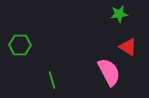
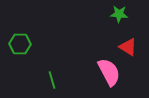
green star: rotated 12 degrees clockwise
green hexagon: moved 1 px up
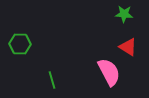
green star: moved 5 px right
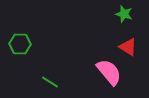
green star: rotated 12 degrees clockwise
pink semicircle: rotated 12 degrees counterclockwise
green line: moved 2 px left, 2 px down; rotated 42 degrees counterclockwise
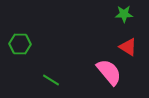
green star: rotated 18 degrees counterclockwise
green line: moved 1 px right, 2 px up
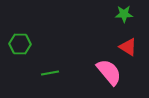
green line: moved 1 px left, 7 px up; rotated 42 degrees counterclockwise
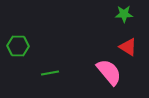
green hexagon: moved 2 px left, 2 px down
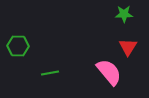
red triangle: rotated 30 degrees clockwise
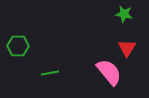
green star: rotated 12 degrees clockwise
red triangle: moved 1 px left, 1 px down
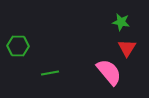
green star: moved 3 px left, 8 px down
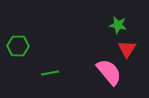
green star: moved 3 px left, 3 px down
red triangle: moved 1 px down
